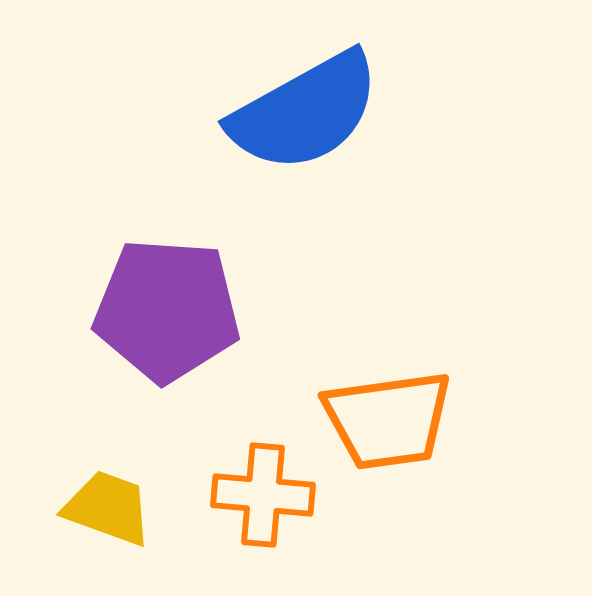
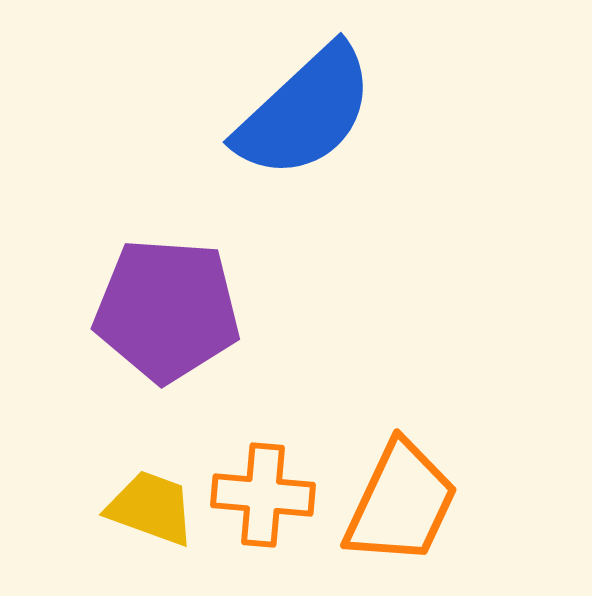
blue semicircle: rotated 14 degrees counterclockwise
orange trapezoid: moved 13 px right, 83 px down; rotated 57 degrees counterclockwise
yellow trapezoid: moved 43 px right
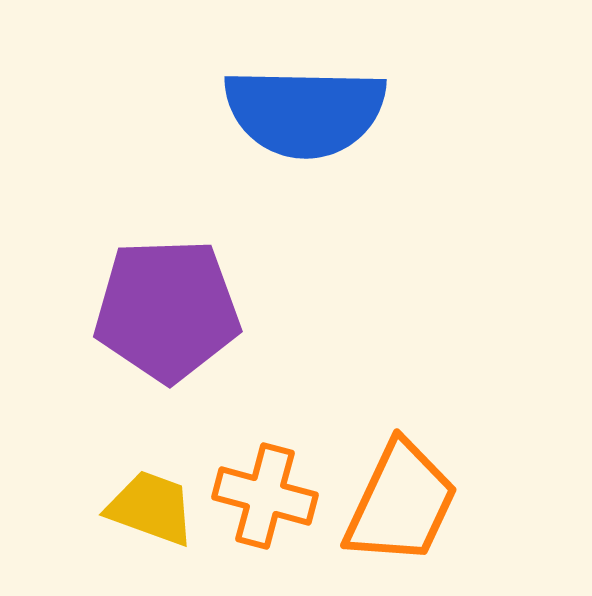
blue semicircle: rotated 44 degrees clockwise
purple pentagon: rotated 6 degrees counterclockwise
orange cross: moved 2 px right, 1 px down; rotated 10 degrees clockwise
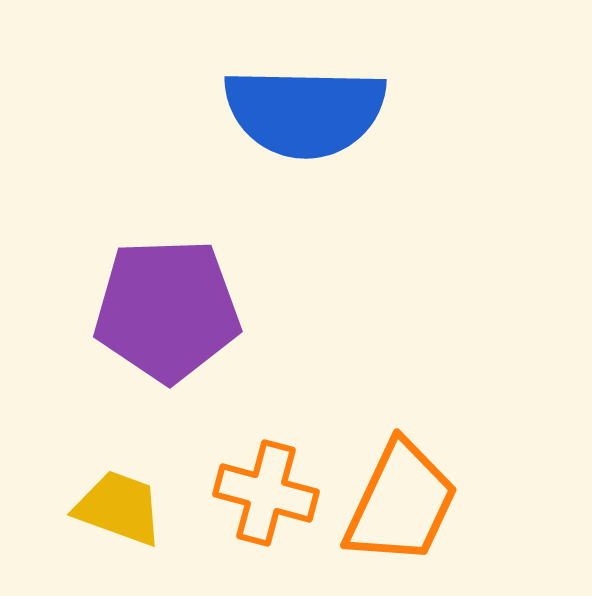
orange cross: moved 1 px right, 3 px up
yellow trapezoid: moved 32 px left
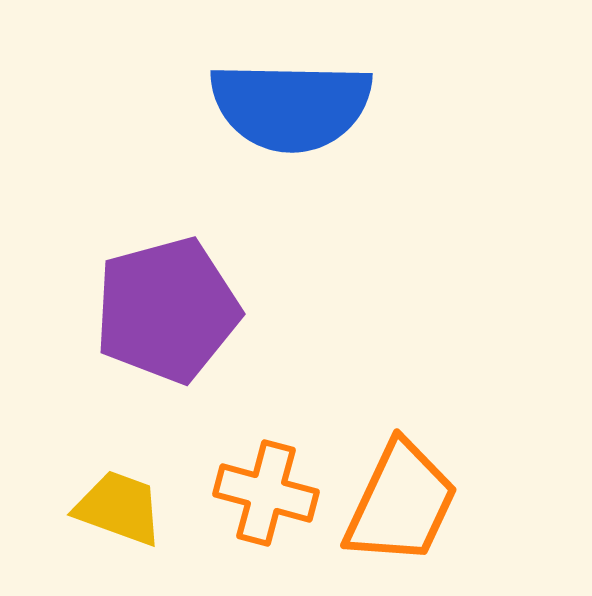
blue semicircle: moved 14 px left, 6 px up
purple pentagon: rotated 13 degrees counterclockwise
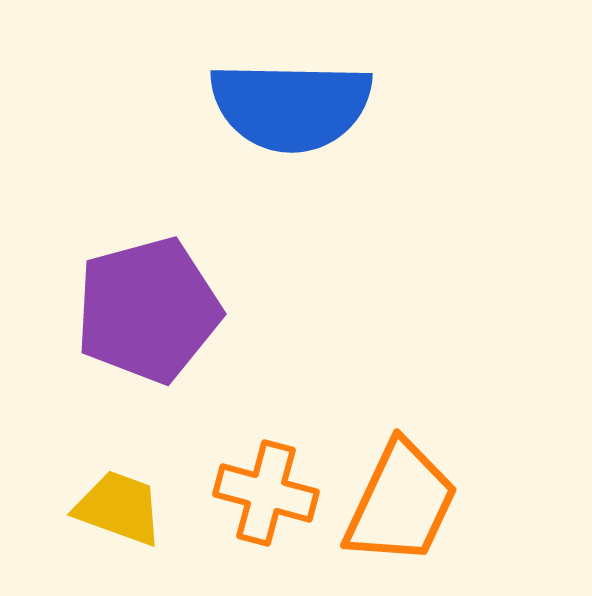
purple pentagon: moved 19 px left
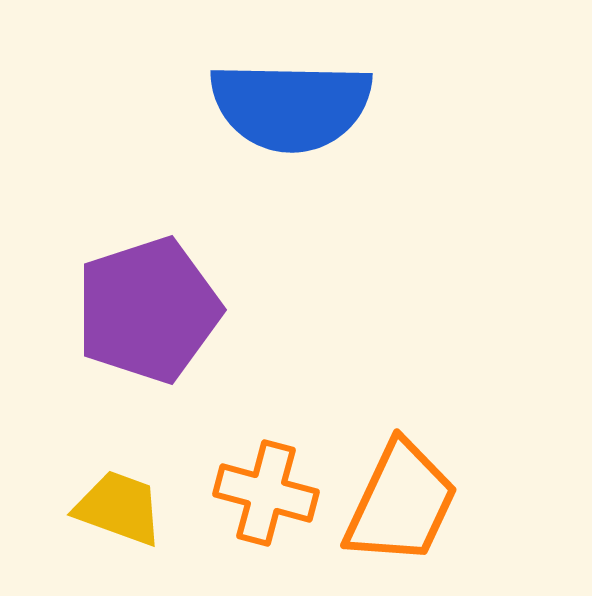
purple pentagon: rotated 3 degrees counterclockwise
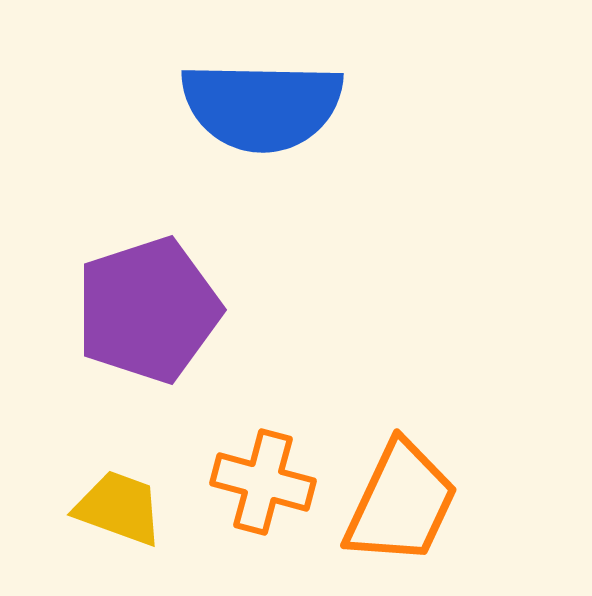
blue semicircle: moved 29 px left
orange cross: moved 3 px left, 11 px up
